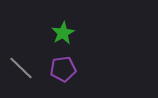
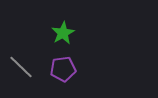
gray line: moved 1 px up
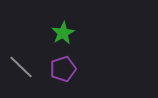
purple pentagon: rotated 10 degrees counterclockwise
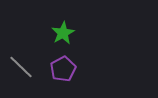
purple pentagon: rotated 10 degrees counterclockwise
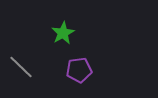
purple pentagon: moved 16 px right, 1 px down; rotated 20 degrees clockwise
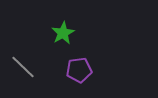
gray line: moved 2 px right
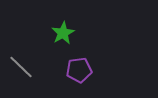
gray line: moved 2 px left
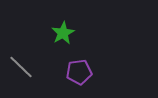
purple pentagon: moved 2 px down
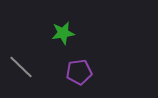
green star: rotated 20 degrees clockwise
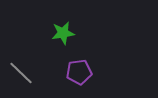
gray line: moved 6 px down
